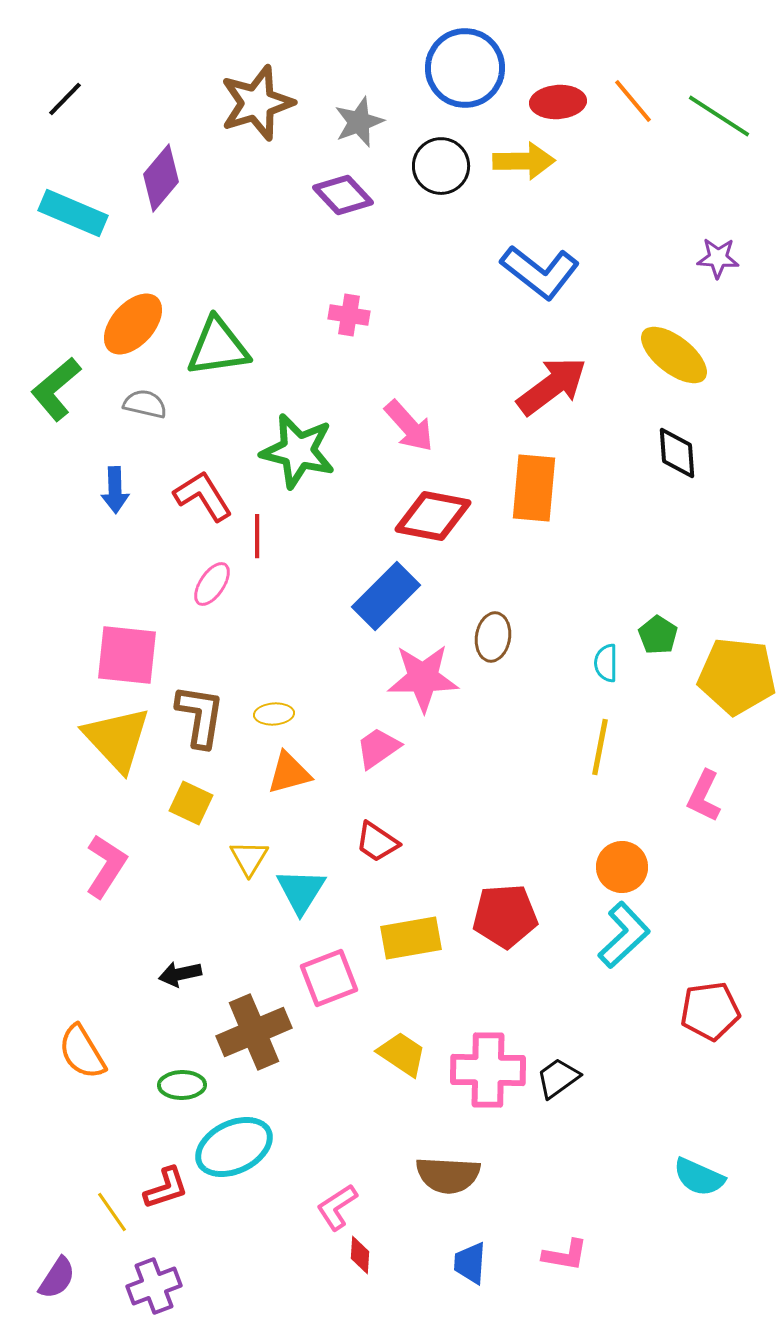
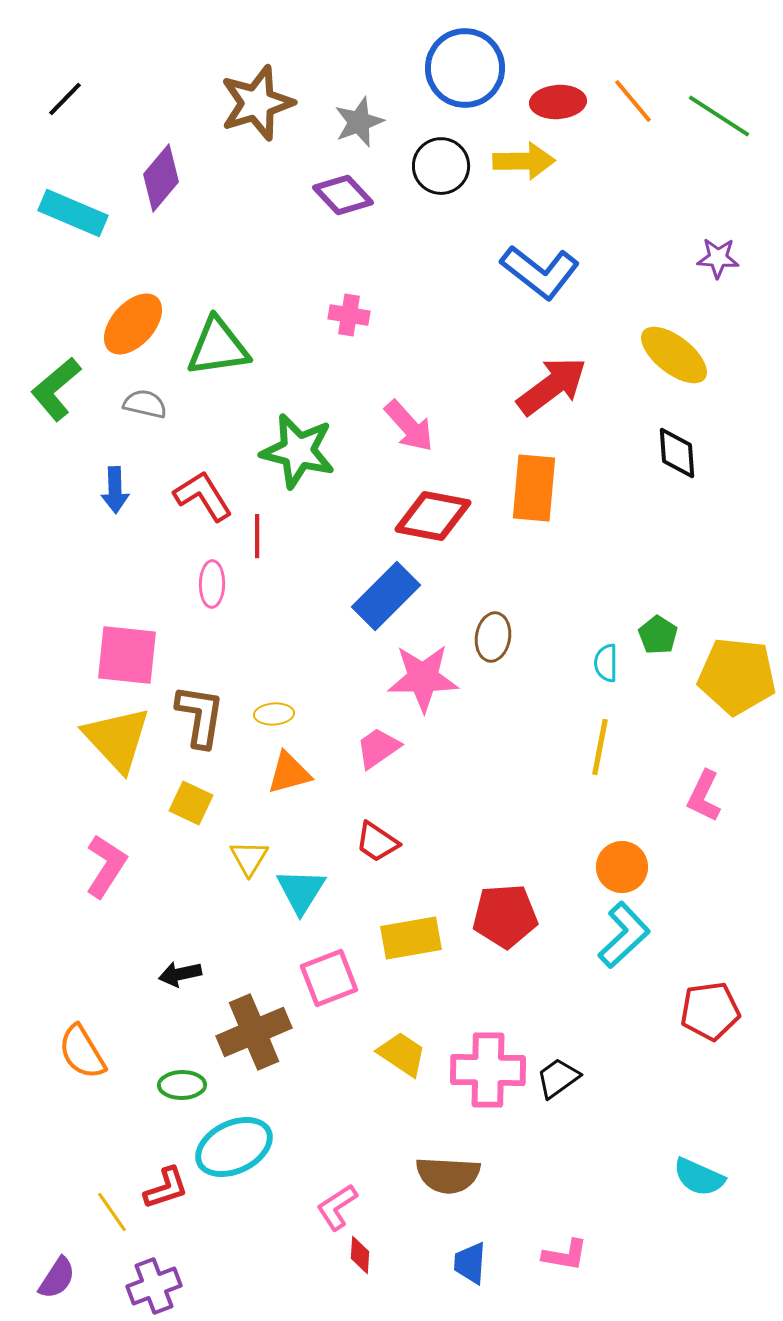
pink ellipse at (212, 584): rotated 33 degrees counterclockwise
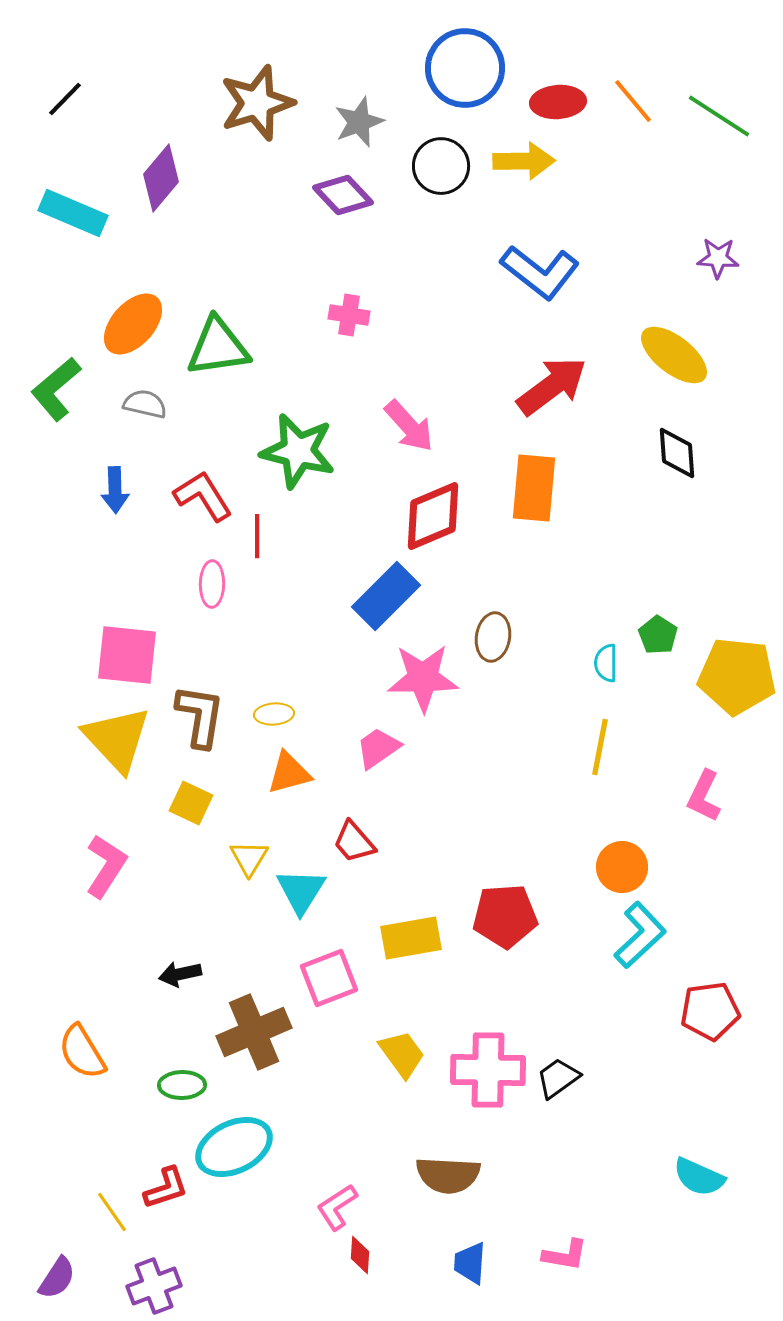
red diamond at (433, 516): rotated 34 degrees counterclockwise
red trapezoid at (377, 842): moved 23 px left; rotated 15 degrees clockwise
cyan L-shape at (624, 935): moved 16 px right
yellow trapezoid at (402, 1054): rotated 20 degrees clockwise
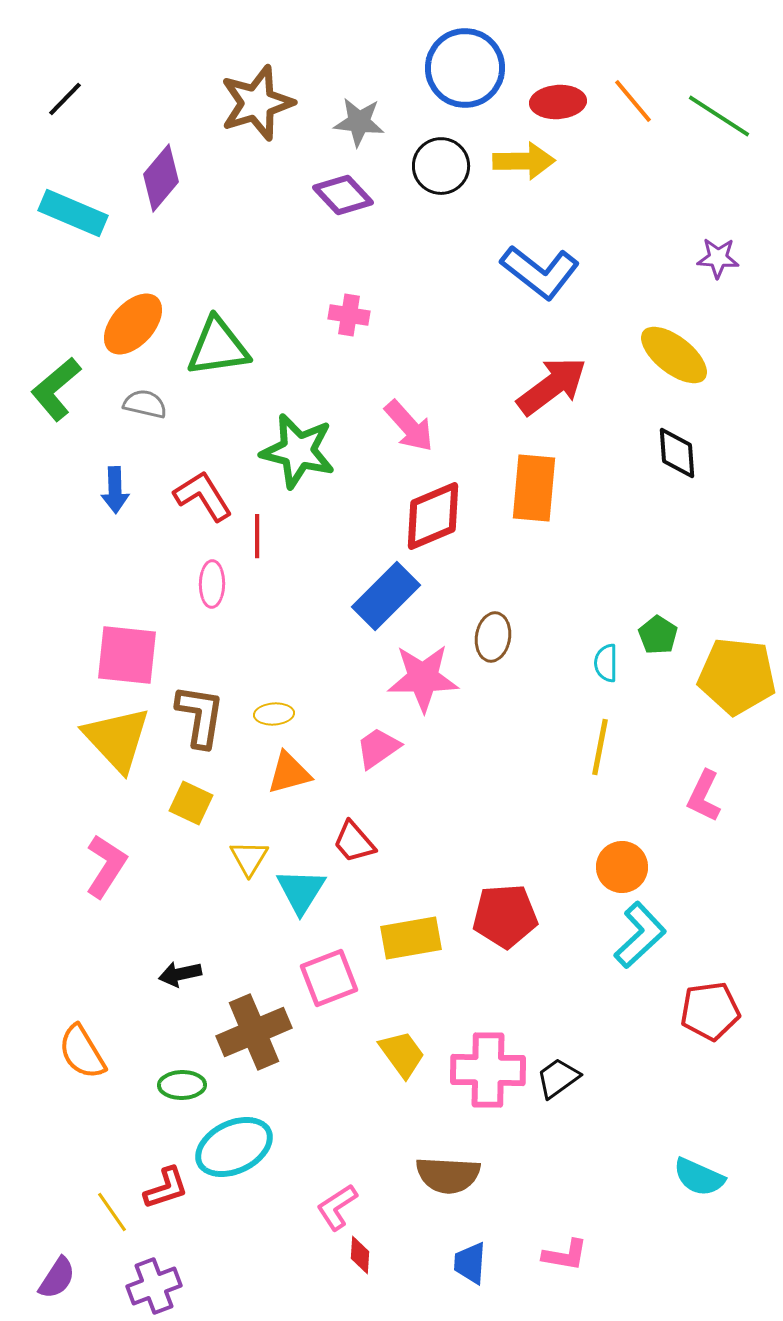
gray star at (359, 122): rotated 27 degrees clockwise
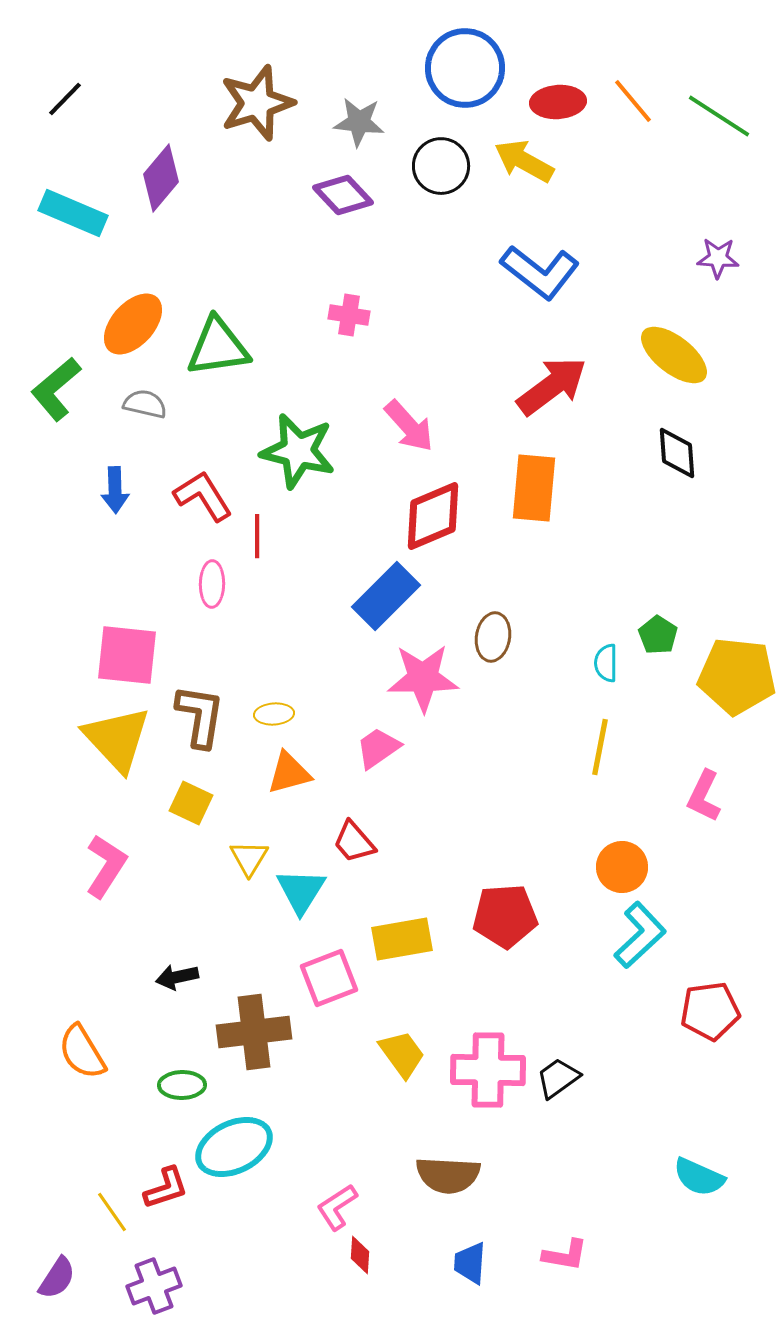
yellow arrow at (524, 161): rotated 150 degrees counterclockwise
yellow rectangle at (411, 938): moved 9 px left, 1 px down
black arrow at (180, 974): moved 3 px left, 3 px down
brown cross at (254, 1032): rotated 16 degrees clockwise
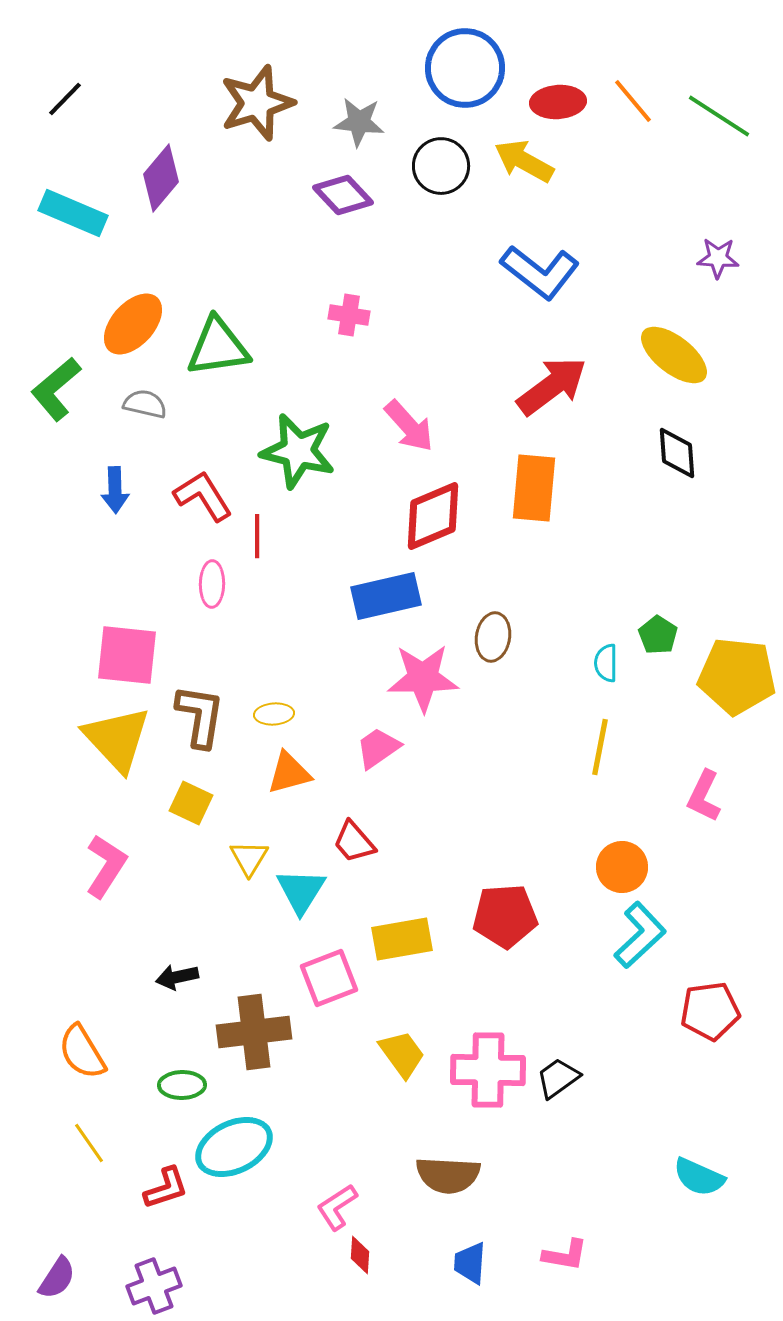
blue rectangle at (386, 596): rotated 32 degrees clockwise
yellow line at (112, 1212): moved 23 px left, 69 px up
